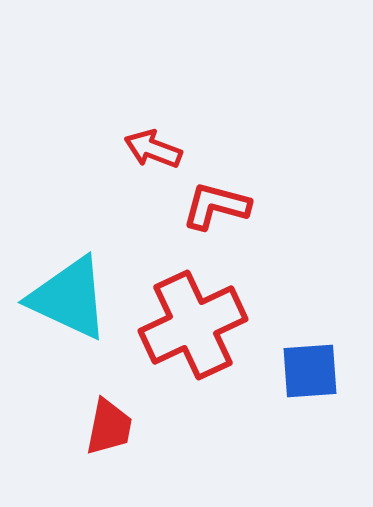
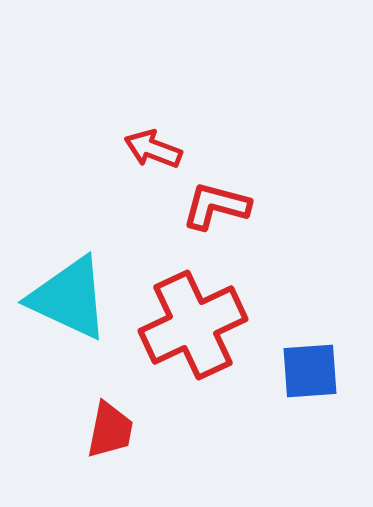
red trapezoid: moved 1 px right, 3 px down
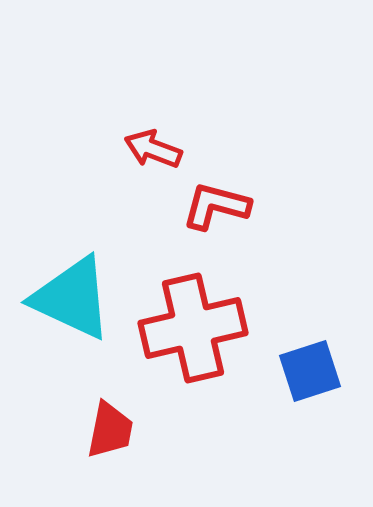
cyan triangle: moved 3 px right
red cross: moved 3 px down; rotated 12 degrees clockwise
blue square: rotated 14 degrees counterclockwise
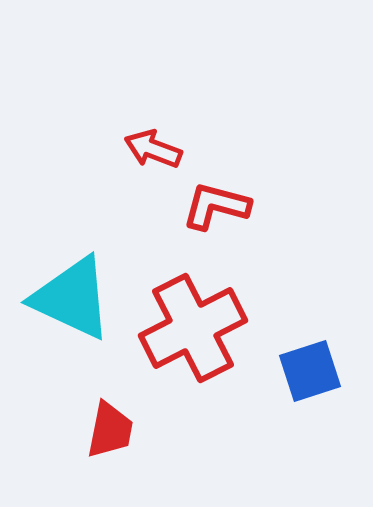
red cross: rotated 14 degrees counterclockwise
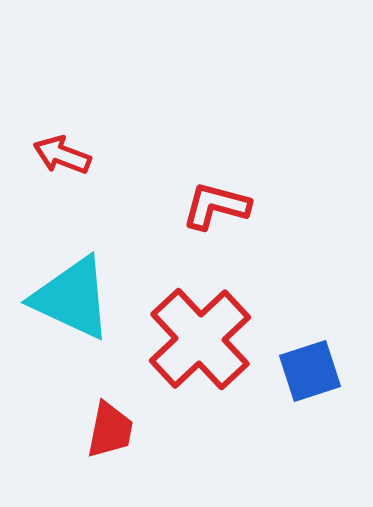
red arrow: moved 91 px left, 6 px down
red cross: moved 7 px right, 11 px down; rotated 16 degrees counterclockwise
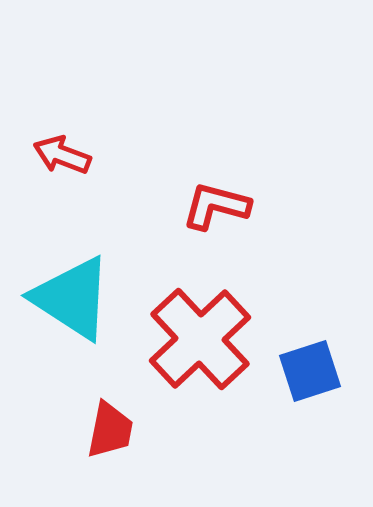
cyan triangle: rotated 8 degrees clockwise
